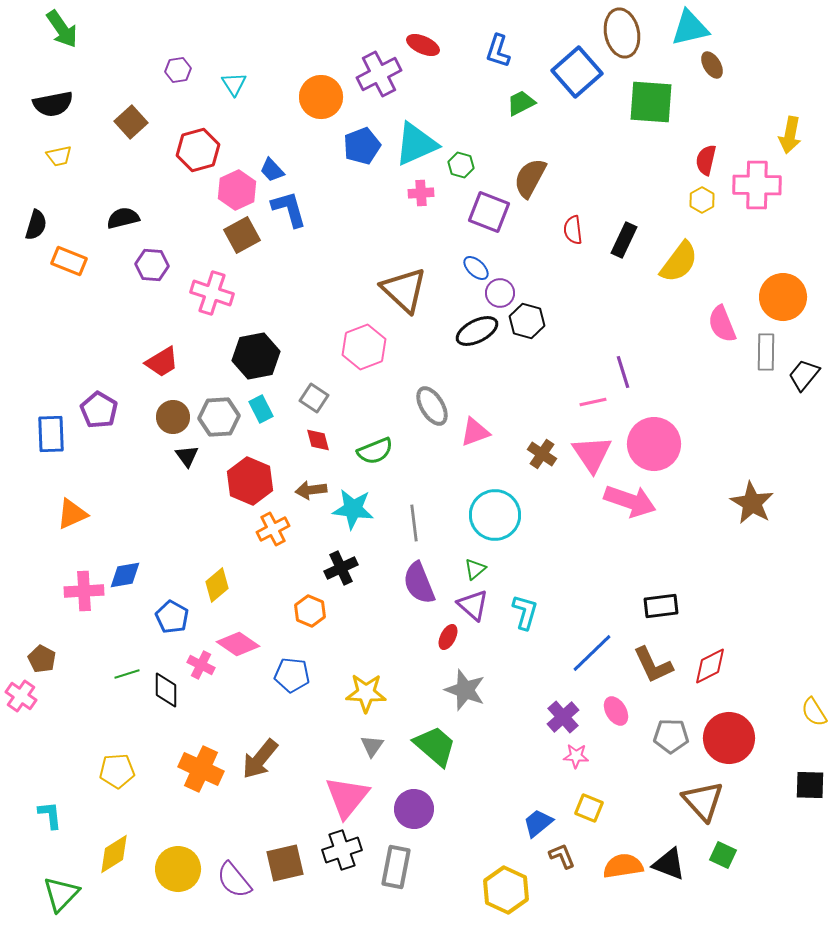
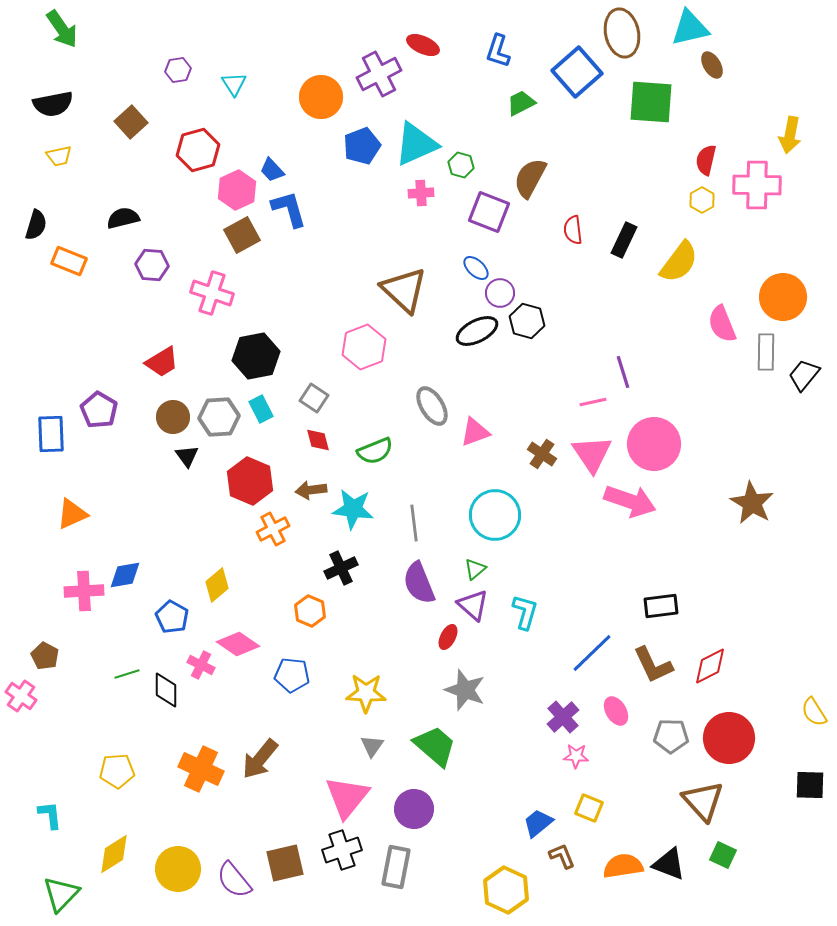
brown pentagon at (42, 659): moved 3 px right, 3 px up
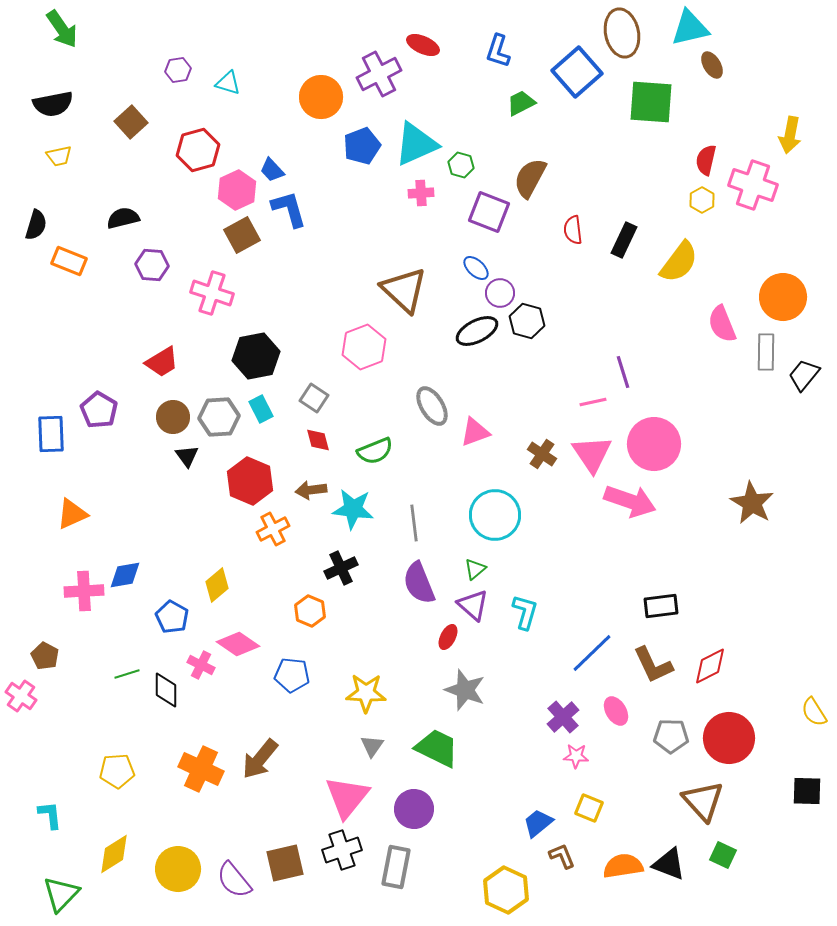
cyan triangle at (234, 84): moved 6 px left, 1 px up; rotated 40 degrees counterclockwise
pink cross at (757, 185): moved 4 px left; rotated 18 degrees clockwise
green trapezoid at (435, 746): moved 2 px right, 2 px down; rotated 15 degrees counterclockwise
black square at (810, 785): moved 3 px left, 6 px down
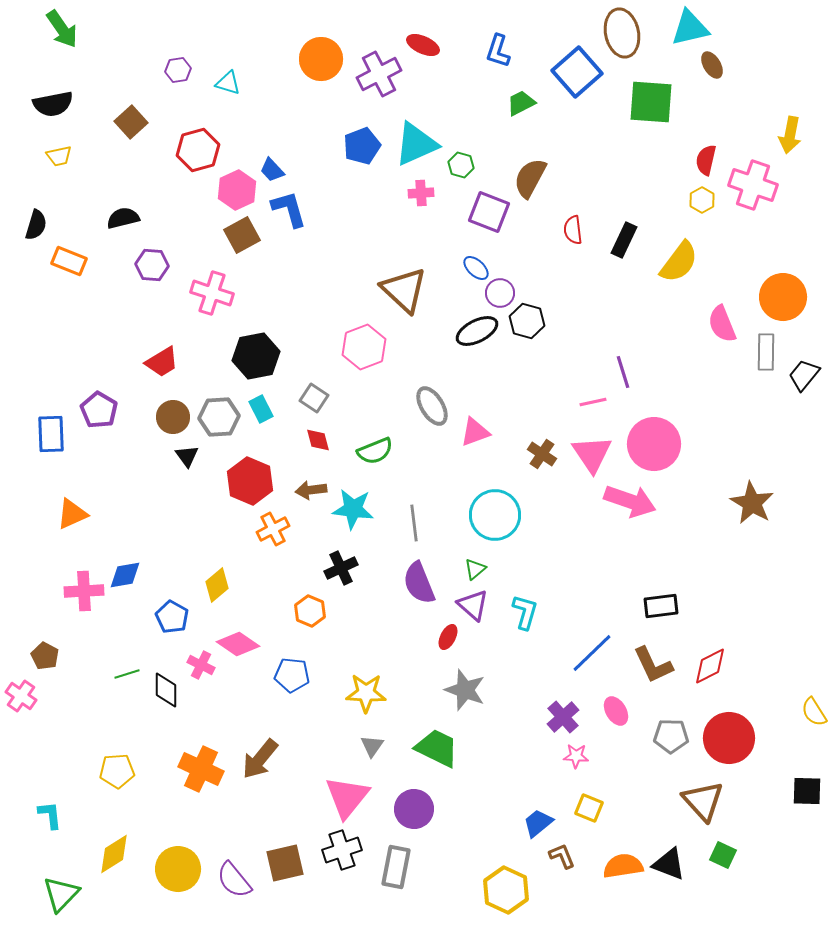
orange circle at (321, 97): moved 38 px up
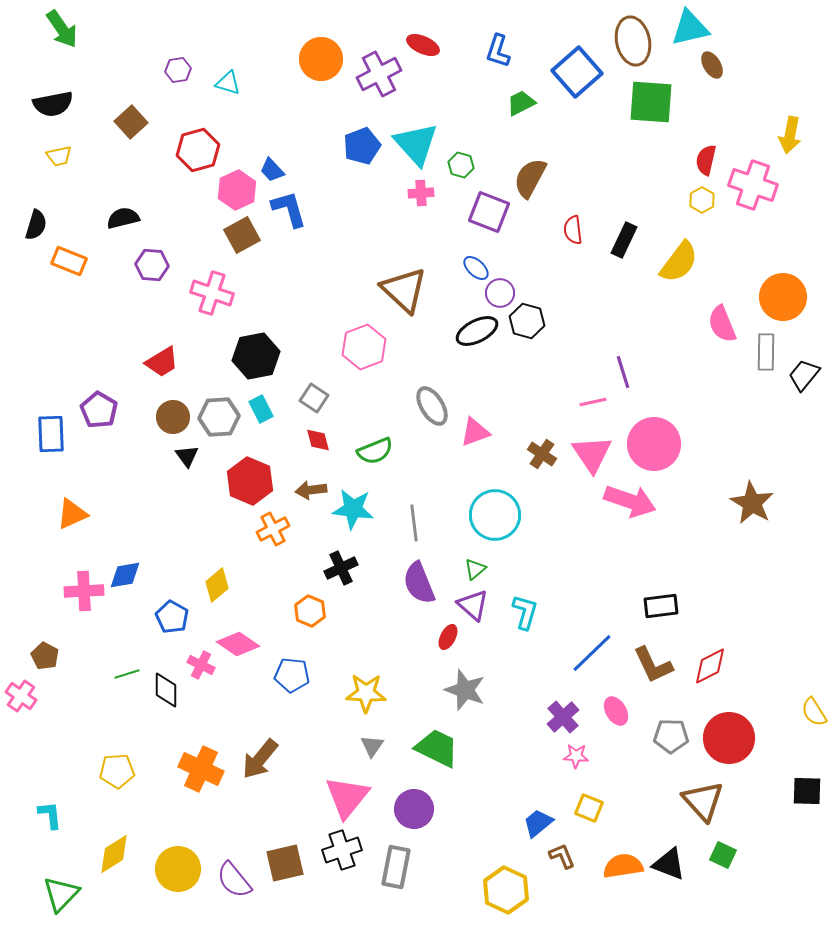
brown ellipse at (622, 33): moved 11 px right, 8 px down
cyan triangle at (416, 144): rotated 48 degrees counterclockwise
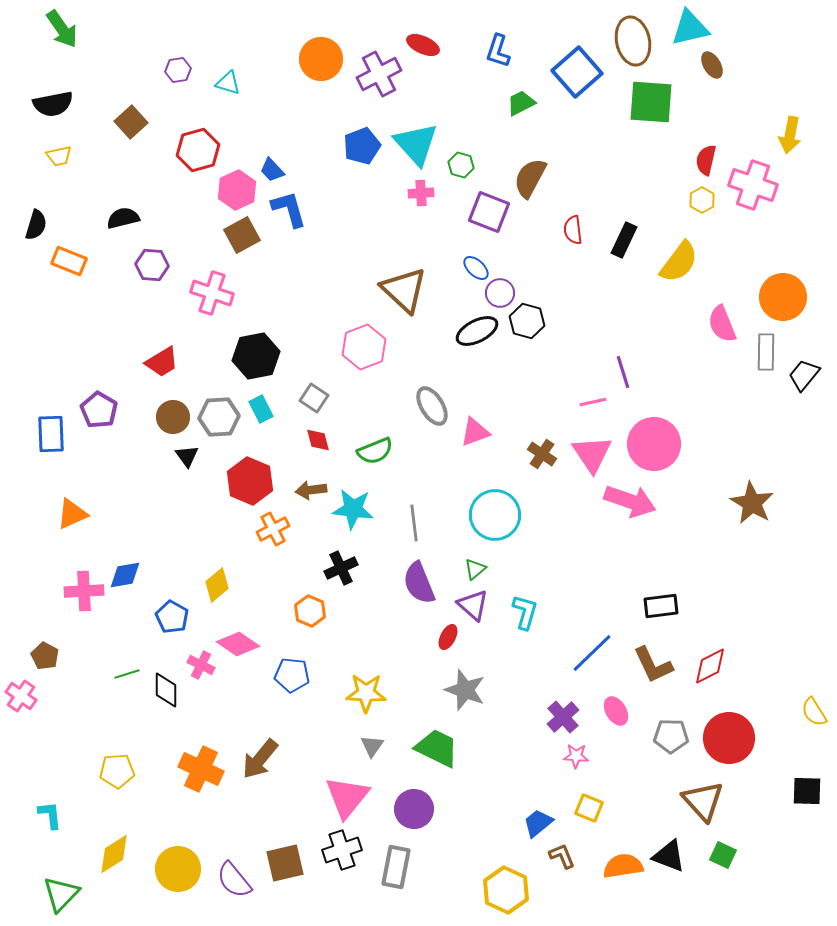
black triangle at (669, 864): moved 8 px up
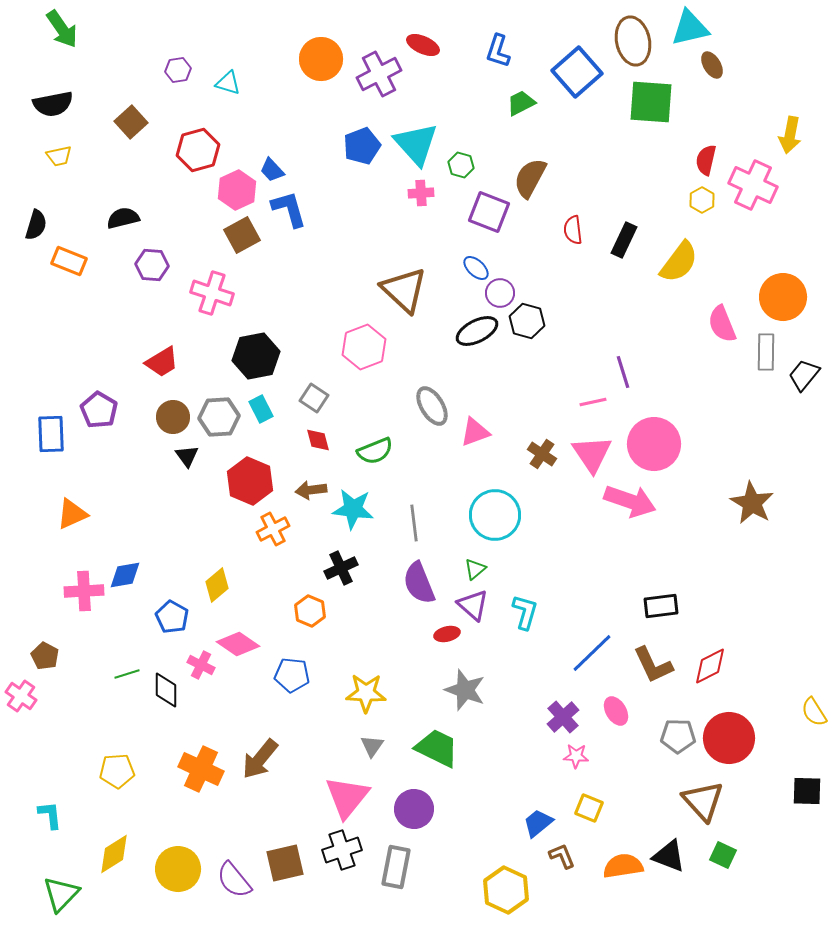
pink cross at (753, 185): rotated 6 degrees clockwise
red ellipse at (448, 637): moved 1 px left, 3 px up; rotated 50 degrees clockwise
gray pentagon at (671, 736): moved 7 px right
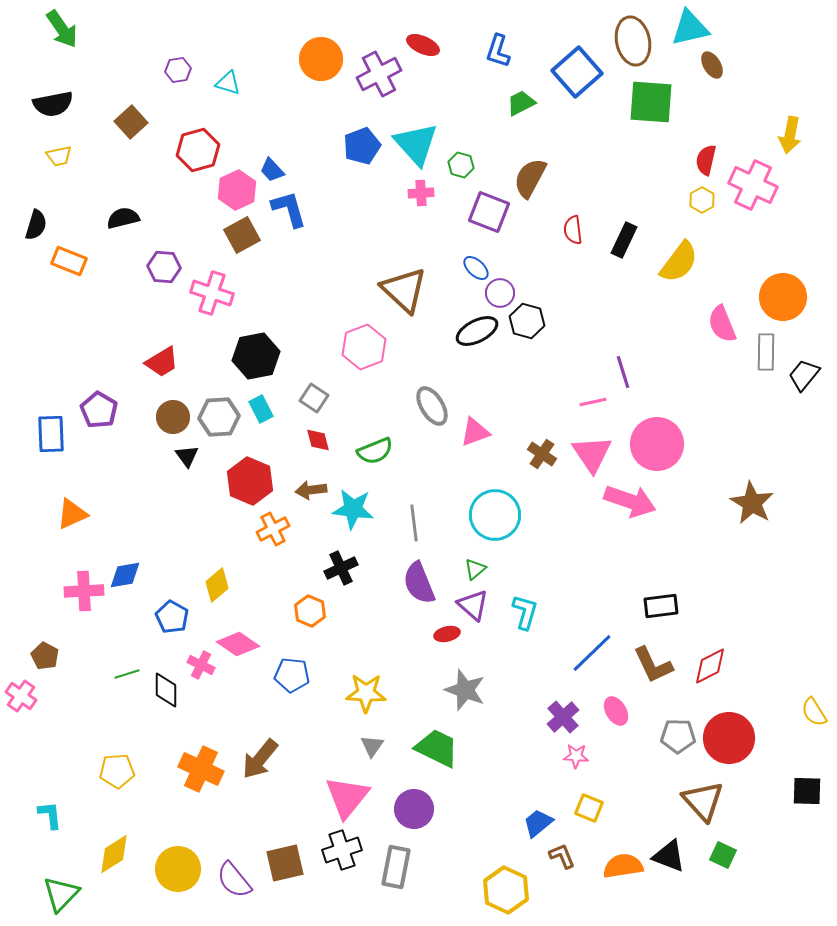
purple hexagon at (152, 265): moved 12 px right, 2 px down
pink circle at (654, 444): moved 3 px right
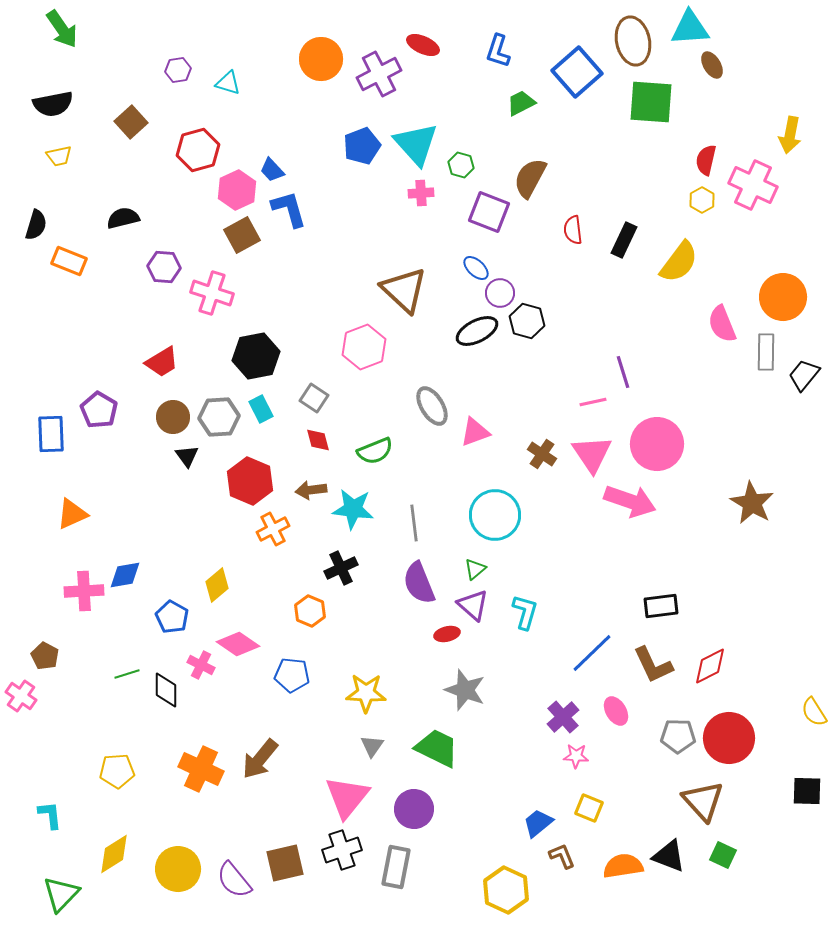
cyan triangle at (690, 28): rotated 9 degrees clockwise
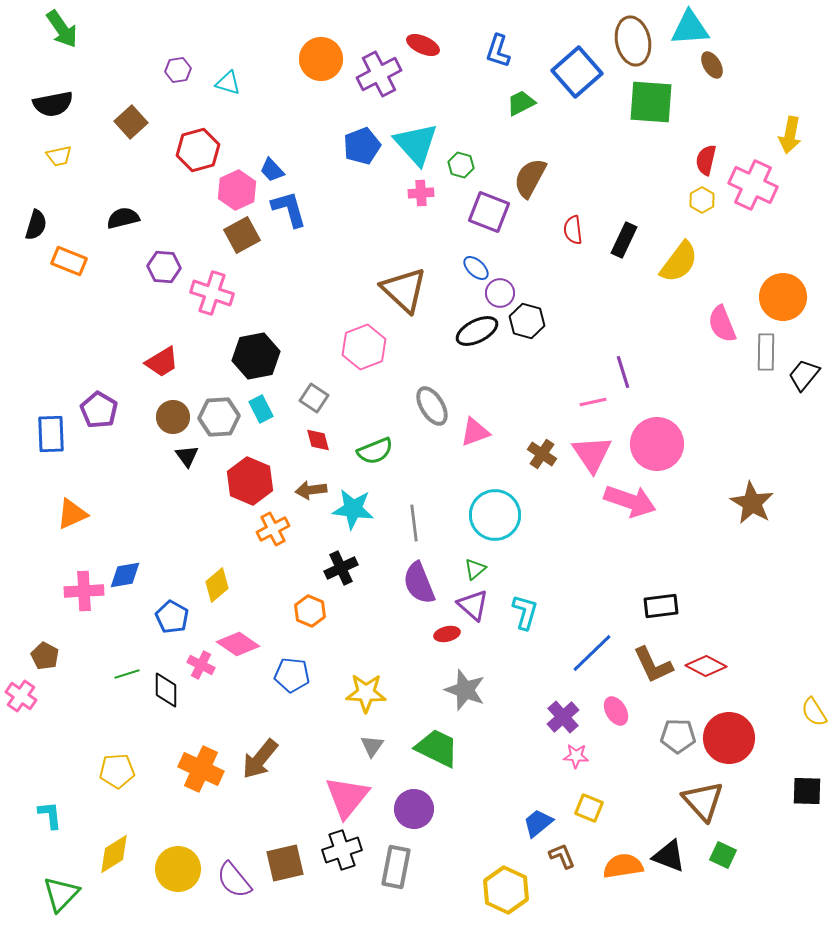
red diamond at (710, 666): moved 4 px left; rotated 54 degrees clockwise
